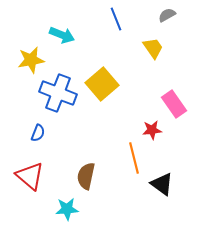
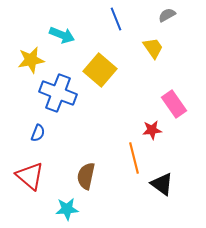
yellow square: moved 2 px left, 14 px up; rotated 8 degrees counterclockwise
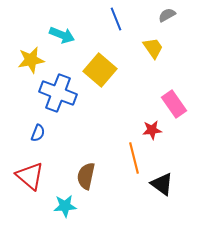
cyan star: moved 2 px left, 3 px up
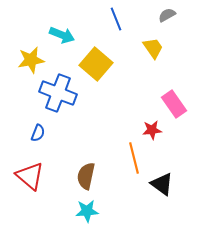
yellow square: moved 4 px left, 6 px up
cyan star: moved 22 px right, 5 px down
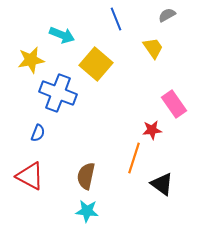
orange line: rotated 32 degrees clockwise
red triangle: rotated 12 degrees counterclockwise
cyan star: rotated 10 degrees clockwise
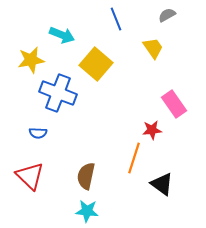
blue semicircle: rotated 72 degrees clockwise
red triangle: rotated 16 degrees clockwise
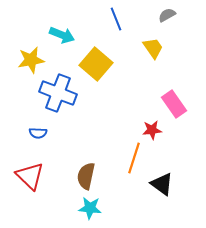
cyan star: moved 3 px right, 3 px up
